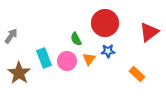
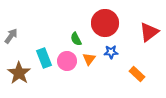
blue star: moved 3 px right, 1 px down
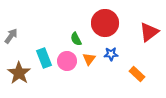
blue star: moved 2 px down
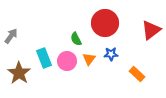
red triangle: moved 2 px right, 2 px up
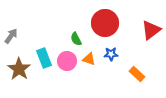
orange triangle: rotated 48 degrees counterclockwise
brown star: moved 4 px up
